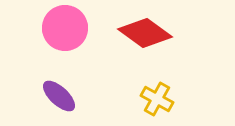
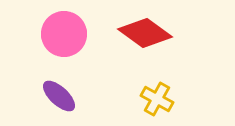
pink circle: moved 1 px left, 6 px down
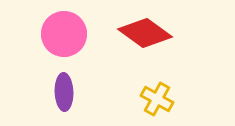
purple ellipse: moved 5 px right, 4 px up; rotated 45 degrees clockwise
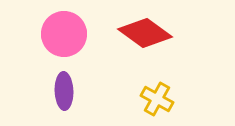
purple ellipse: moved 1 px up
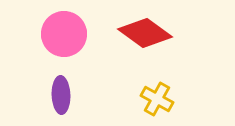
purple ellipse: moved 3 px left, 4 px down
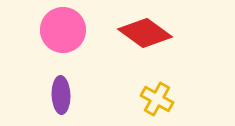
pink circle: moved 1 px left, 4 px up
